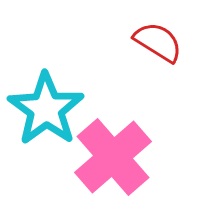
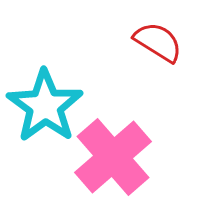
cyan star: moved 1 px left, 3 px up
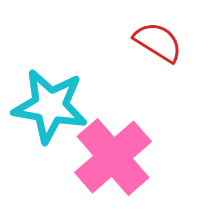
cyan star: moved 5 px right; rotated 26 degrees counterclockwise
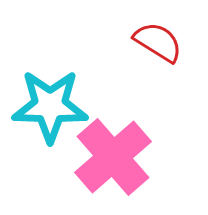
cyan star: rotated 8 degrees counterclockwise
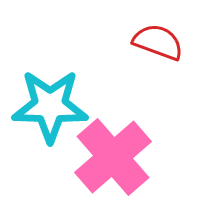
red semicircle: rotated 12 degrees counterclockwise
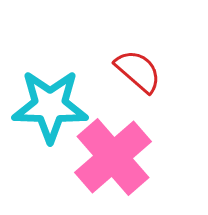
red semicircle: moved 20 px left, 29 px down; rotated 21 degrees clockwise
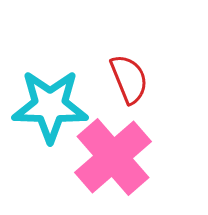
red semicircle: moved 9 px left, 8 px down; rotated 27 degrees clockwise
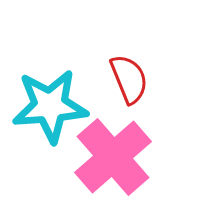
cyan star: rotated 6 degrees counterclockwise
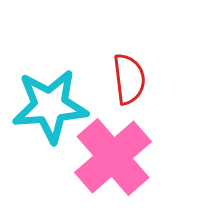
red semicircle: rotated 15 degrees clockwise
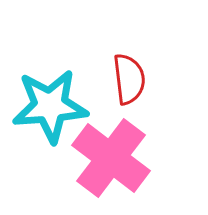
pink cross: moved 2 px left, 1 px down; rotated 12 degrees counterclockwise
